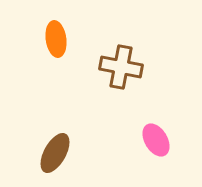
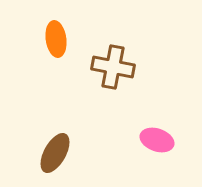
brown cross: moved 8 px left
pink ellipse: moved 1 px right; rotated 40 degrees counterclockwise
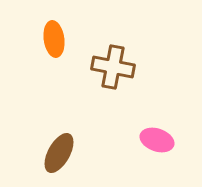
orange ellipse: moved 2 px left
brown ellipse: moved 4 px right
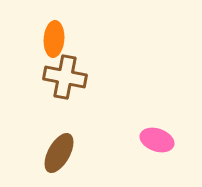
orange ellipse: rotated 12 degrees clockwise
brown cross: moved 48 px left, 10 px down
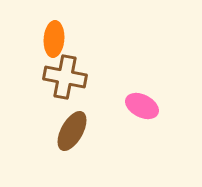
pink ellipse: moved 15 px left, 34 px up; rotated 8 degrees clockwise
brown ellipse: moved 13 px right, 22 px up
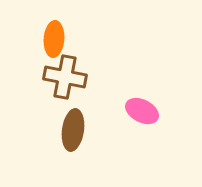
pink ellipse: moved 5 px down
brown ellipse: moved 1 px right, 1 px up; rotated 21 degrees counterclockwise
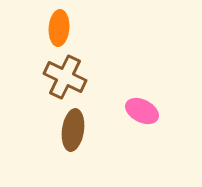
orange ellipse: moved 5 px right, 11 px up
brown cross: rotated 15 degrees clockwise
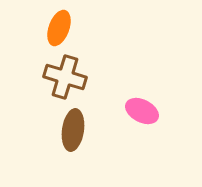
orange ellipse: rotated 16 degrees clockwise
brown cross: rotated 9 degrees counterclockwise
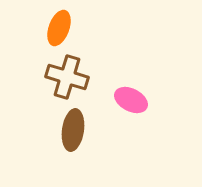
brown cross: moved 2 px right
pink ellipse: moved 11 px left, 11 px up
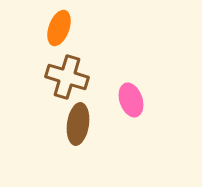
pink ellipse: rotated 44 degrees clockwise
brown ellipse: moved 5 px right, 6 px up
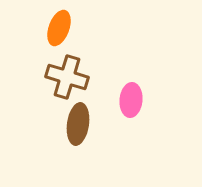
pink ellipse: rotated 24 degrees clockwise
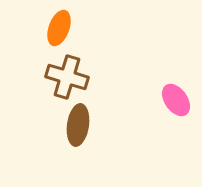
pink ellipse: moved 45 px right; rotated 40 degrees counterclockwise
brown ellipse: moved 1 px down
